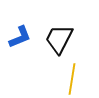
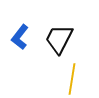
blue L-shape: rotated 150 degrees clockwise
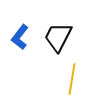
black trapezoid: moved 1 px left, 2 px up
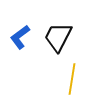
blue L-shape: rotated 15 degrees clockwise
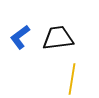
black trapezoid: moved 1 px down; rotated 56 degrees clockwise
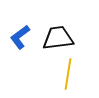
yellow line: moved 4 px left, 5 px up
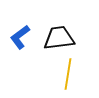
black trapezoid: moved 1 px right
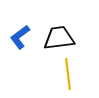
yellow line: rotated 16 degrees counterclockwise
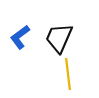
black trapezoid: rotated 60 degrees counterclockwise
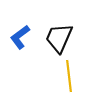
yellow line: moved 1 px right, 2 px down
